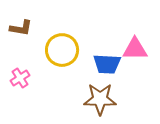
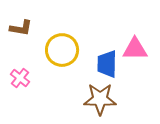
blue trapezoid: rotated 88 degrees clockwise
pink cross: rotated 18 degrees counterclockwise
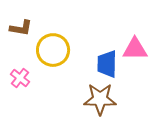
yellow circle: moved 9 px left
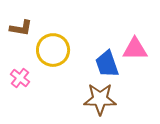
blue trapezoid: rotated 20 degrees counterclockwise
